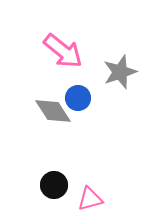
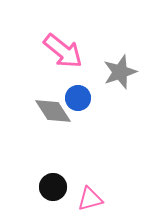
black circle: moved 1 px left, 2 px down
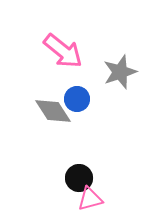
blue circle: moved 1 px left, 1 px down
black circle: moved 26 px right, 9 px up
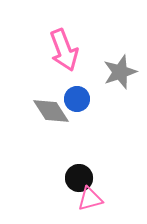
pink arrow: moved 1 px right, 1 px up; rotated 30 degrees clockwise
gray diamond: moved 2 px left
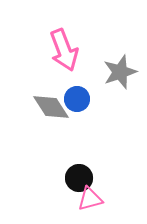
gray diamond: moved 4 px up
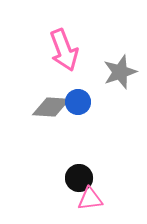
blue circle: moved 1 px right, 3 px down
gray diamond: rotated 54 degrees counterclockwise
pink triangle: rotated 8 degrees clockwise
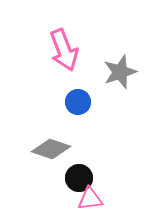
gray diamond: moved 42 px down; rotated 15 degrees clockwise
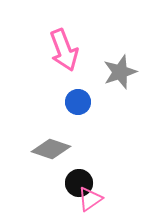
black circle: moved 5 px down
pink triangle: rotated 28 degrees counterclockwise
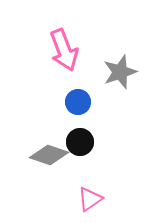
gray diamond: moved 2 px left, 6 px down
black circle: moved 1 px right, 41 px up
